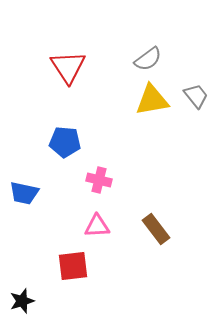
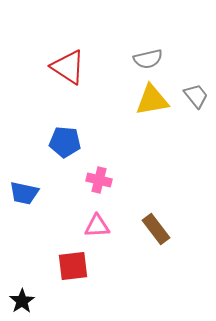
gray semicircle: rotated 24 degrees clockwise
red triangle: rotated 24 degrees counterclockwise
black star: rotated 15 degrees counterclockwise
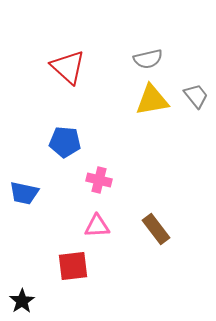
red triangle: rotated 9 degrees clockwise
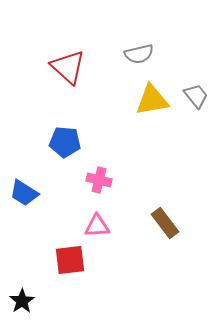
gray semicircle: moved 9 px left, 5 px up
blue trapezoid: rotated 20 degrees clockwise
brown rectangle: moved 9 px right, 6 px up
red square: moved 3 px left, 6 px up
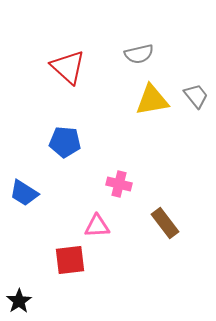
pink cross: moved 20 px right, 4 px down
black star: moved 3 px left
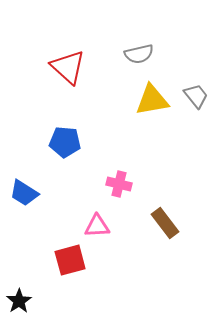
red square: rotated 8 degrees counterclockwise
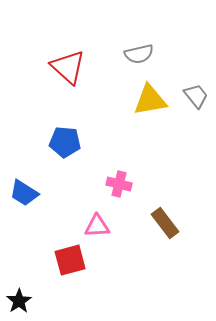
yellow triangle: moved 2 px left
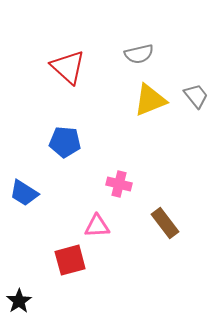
yellow triangle: rotated 12 degrees counterclockwise
